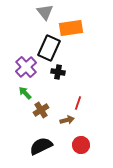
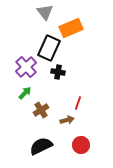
orange rectangle: rotated 15 degrees counterclockwise
green arrow: rotated 88 degrees clockwise
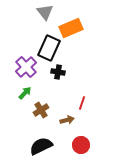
red line: moved 4 px right
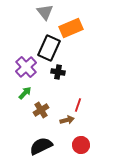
red line: moved 4 px left, 2 px down
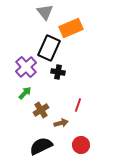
brown arrow: moved 6 px left, 3 px down
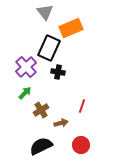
red line: moved 4 px right, 1 px down
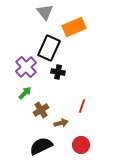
orange rectangle: moved 3 px right, 1 px up
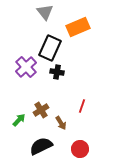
orange rectangle: moved 4 px right
black rectangle: moved 1 px right
black cross: moved 1 px left
green arrow: moved 6 px left, 27 px down
brown arrow: rotated 72 degrees clockwise
red circle: moved 1 px left, 4 px down
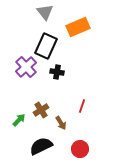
black rectangle: moved 4 px left, 2 px up
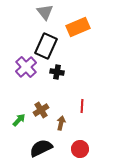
red line: rotated 16 degrees counterclockwise
brown arrow: rotated 136 degrees counterclockwise
black semicircle: moved 2 px down
